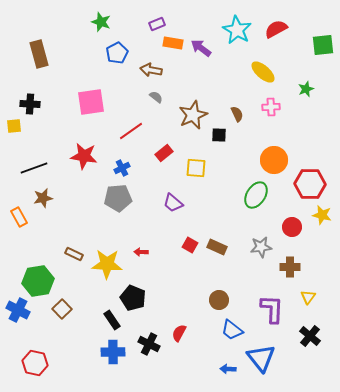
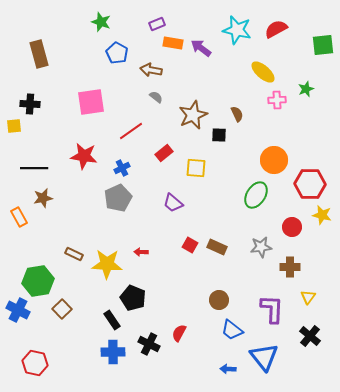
cyan star at (237, 30): rotated 16 degrees counterclockwise
blue pentagon at (117, 53): rotated 15 degrees counterclockwise
pink cross at (271, 107): moved 6 px right, 7 px up
black line at (34, 168): rotated 20 degrees clockwise
gray pentagon at (118, 198): rotated 20 degrees counterclockwise
blue triangle at (261, 358): moved 3 px right, 1 px up
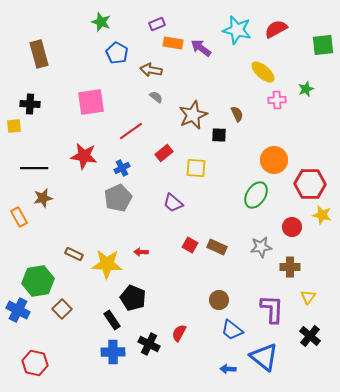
blue triangle at (264, 357): rotated 12 degrees counterclockwise
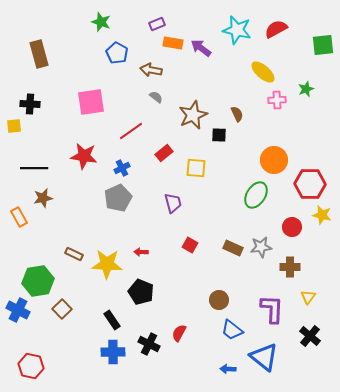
purple trapezoid at (173, 203): rotated 145 degrees counterclockwise
brown rectangle at (217, 247): moved 16 px right, 1 px down
black pentagon at (133, 298): moved 8 px right, 6 px up
red hexagon at (35, 363): moved 4 px left, 3 px down
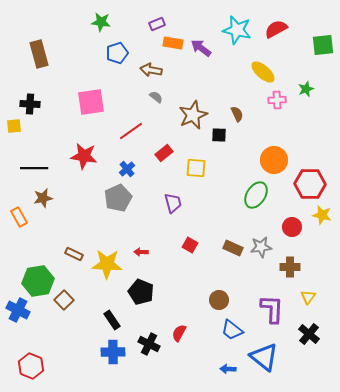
green star at (101, 22): rotated 12 degrees counterclockwise
blue pentagon at (117, 53): rotated 25 degrees clockwise
blue cross at (122, 168): moved 5 px right, 1 px down; rotated 14 degrees counterclockwise
brown square at (62, 309): moved 2 px right, 9 px up
black cross at (310, 336): moved 1 px left, 2 px up
red hexagon at (31, 366): rotated 10 degrees clockwise
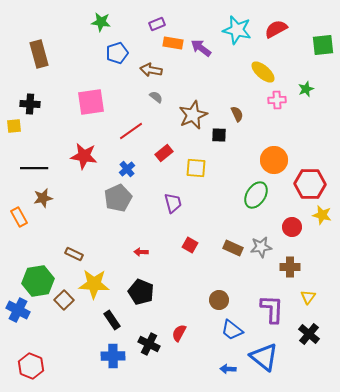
yellow star at (107, 264): moved 13 px left, 20 px down
blue cross at (113, 352): moved 4 px down
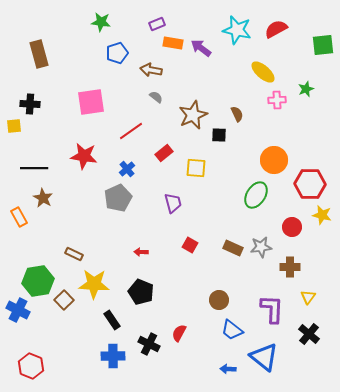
brown star at (43, 198): rotated 30 degrees counterclockwise
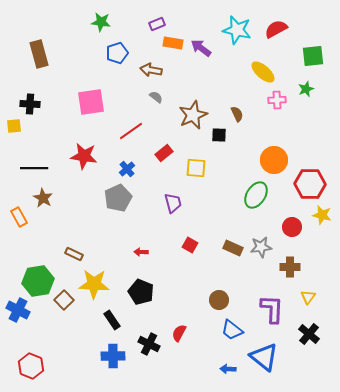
green square at (323, 45): moved 10 px left, 11 px down
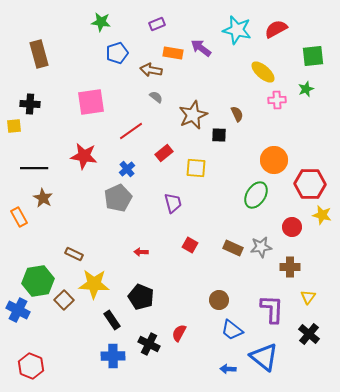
orange rectangle at (173, 43): moved 10 px down
black pentagon at (141, 292): moved 5 px down
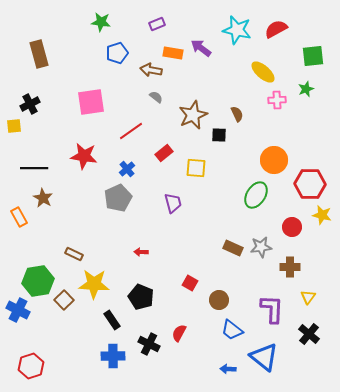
black cross at (30, 104): rotated 30 degrees counterclockwise
red square at (190, 245): moved 38 px down
red hexagon at (31, 366): rotated 20 degrees clockwise
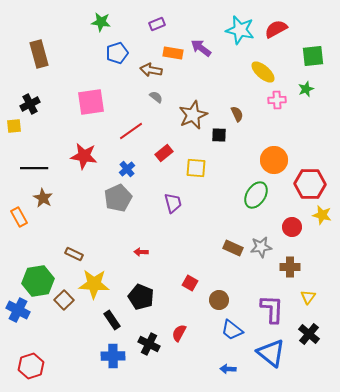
cyan star at (237, 30): moved 3 px right
blue triangle at (264, 357): moved 7 px right, 4 px up
